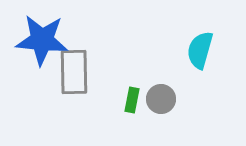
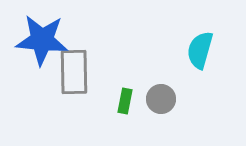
green rectangle: moved 7 px left, 1 px down
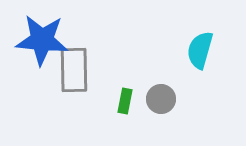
gray rectangle: moved 2 px up
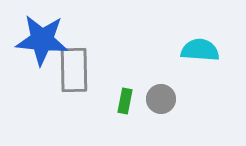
cyan semicircle: rotated 78 degrees clockwise
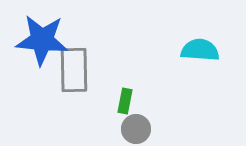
gray circle: moved 25 px left, 30 px down
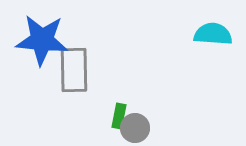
cyan semicircle: moved 13 px right, 16 px up
green rectangle: moved 6 px left, 15 px down
gray circle: moved 1 px left, 1 px up
